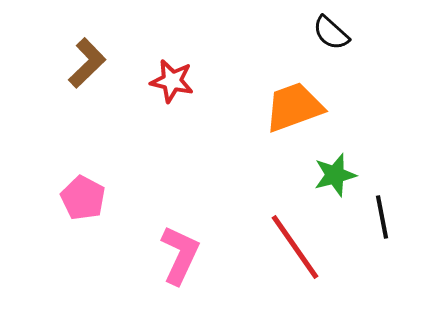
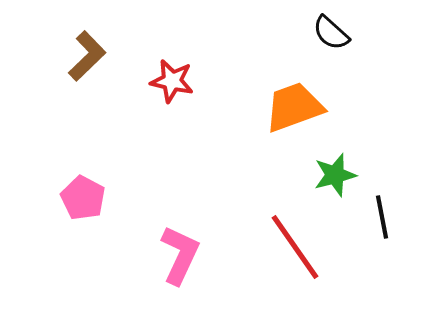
brown L-shape: moved 7 px up
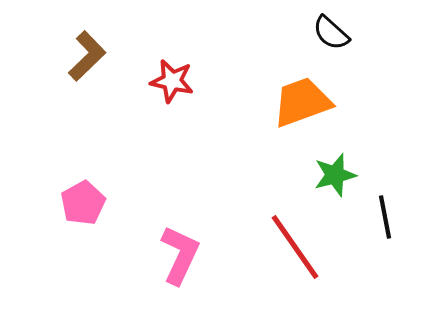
orange trapezoid: moved 8 px right, 5 px up
pink pentagon: moved 5 px down; rotated 15 degrees clockwise
black line: moved 3 px right
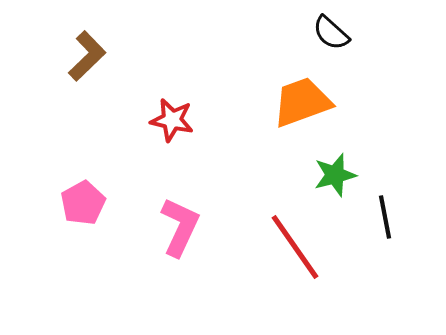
red star: moved 39 px down
pink L-shape: moved 28 px up
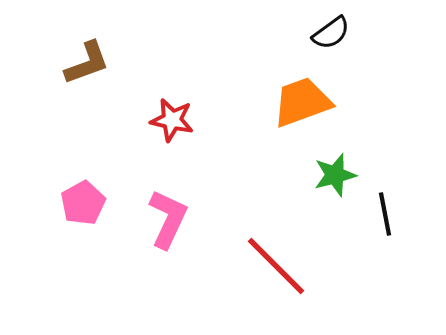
black semicircle: rotated 78 degrees counterclockwise
brown L-shape: moved 7 px down; rotated 24 degrees clockwise
black line: moved 3 px up
pink L-shape: moved 12 px left, 8 px up
red line: moved 19 px left, 19 px down; rotated 10 degrees counterclockwise
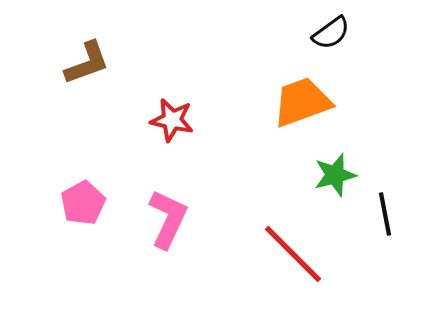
red line: moved 17 px right, 12 px up
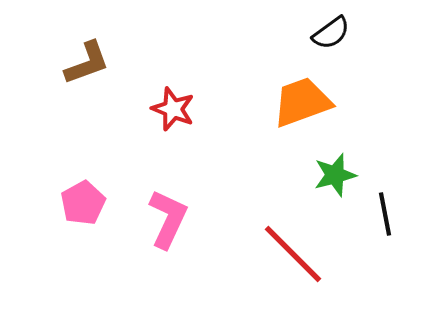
red star: moved 1 px right, 11 px up; rotated 9 degrees clockwise
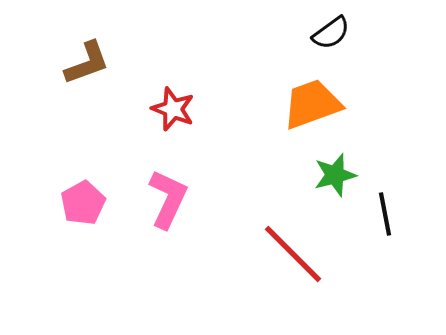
orange trapezoid: moved 10 px right, 2 px down
pink L-shape: moved 20 px up
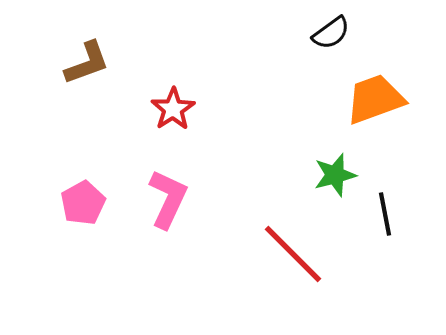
orange trapezoid: moved 63 px right, 5 px up
red star: rotated 18 degrees clockwise
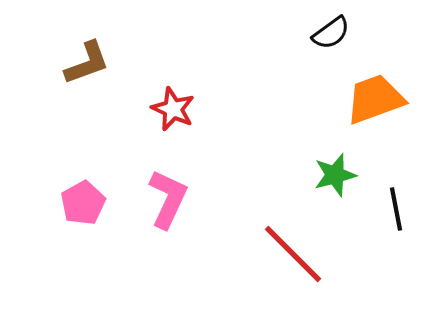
red star: rotated 15 degrees counterclockwise
black line: moved 11 px right, 5 px up
